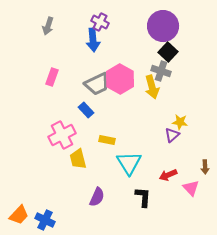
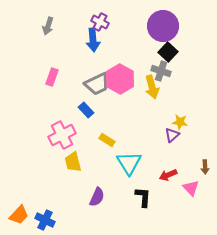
yellow rectangle: rotated 21 degrees clockwise
yellow trapezoid: moved 5 px left, 3 px down
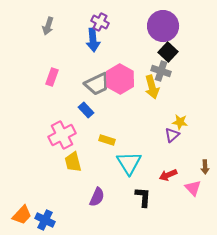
yellow rectangle: rotated 14 degrees counterclockwise
pink triangle: moved 2 px right
orange trapezoid: moved 3 px right
